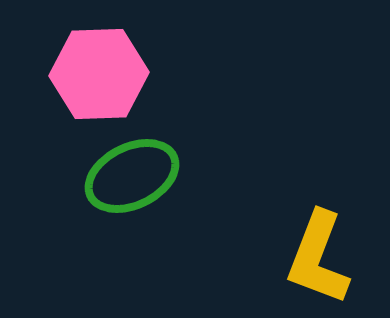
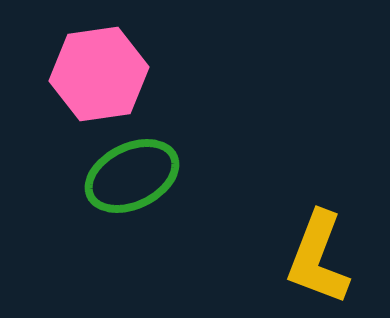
pink hexagon: rotated 6 degrees counterclockwise
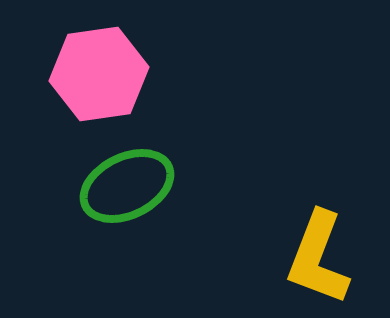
green ellipse: moved 5 px left, 10 px down
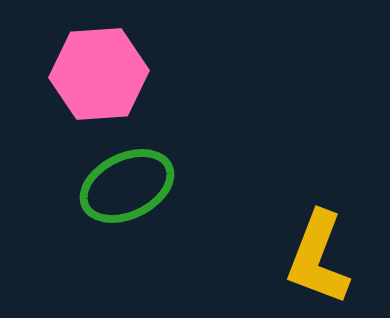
pink hexagon: rotated 4 degrees clockwise
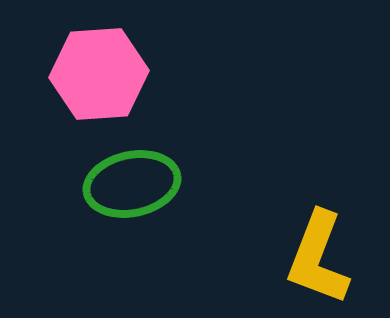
green ellipse: moved 5 px right, 2 px up; rotated 14 degrees clockwise
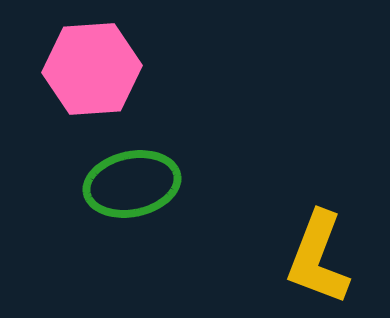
pink hexagon: moved 7 px left, 5 px up
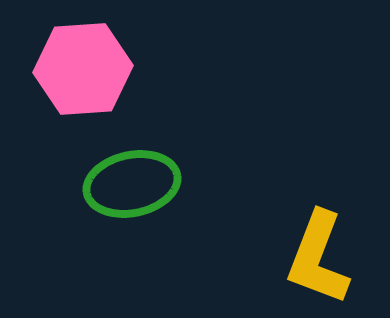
pink hexagon: moved 9 px left
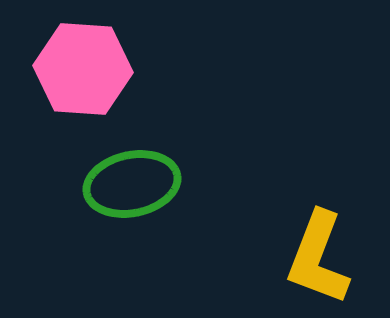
pink hexagon: rotated 8 degrees clockwise
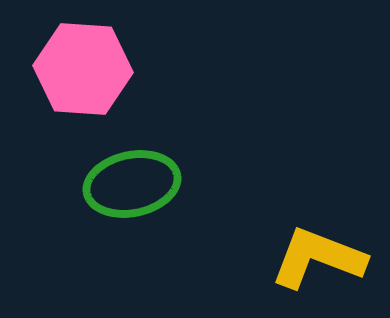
yellow L-shape: rotated 90 degrees clockwise
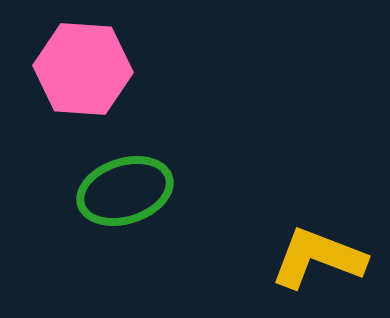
green ellipse: moved 7 px left, 7 px down; rotated 6 degrees counterclockwise
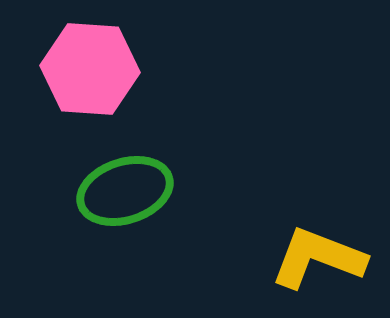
pink hexagon: moved 7 px right
